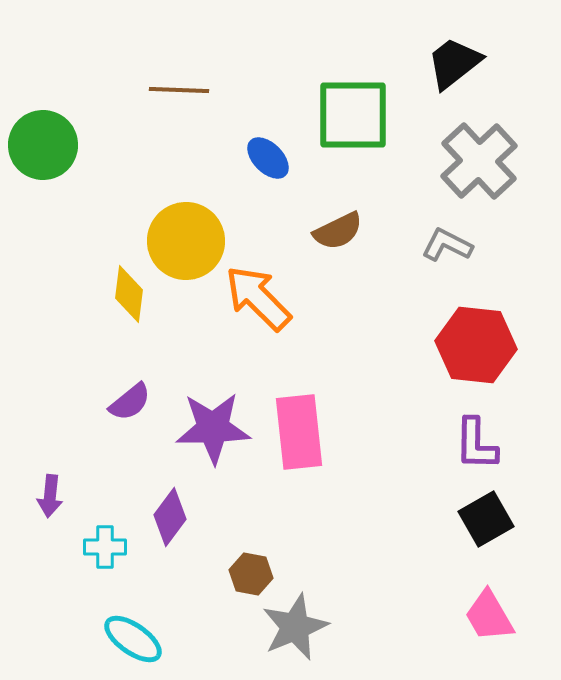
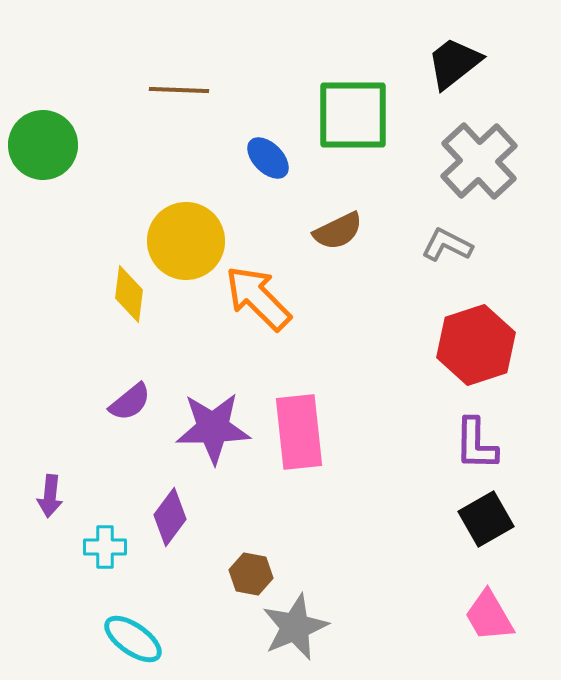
red hexagon: rotated 24 degrees counterclockwise
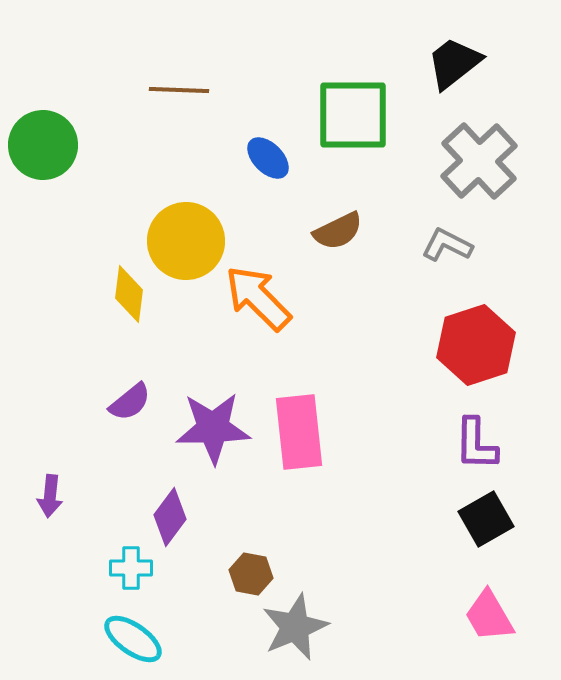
cyan cross: moved 26 px right, 21 px down
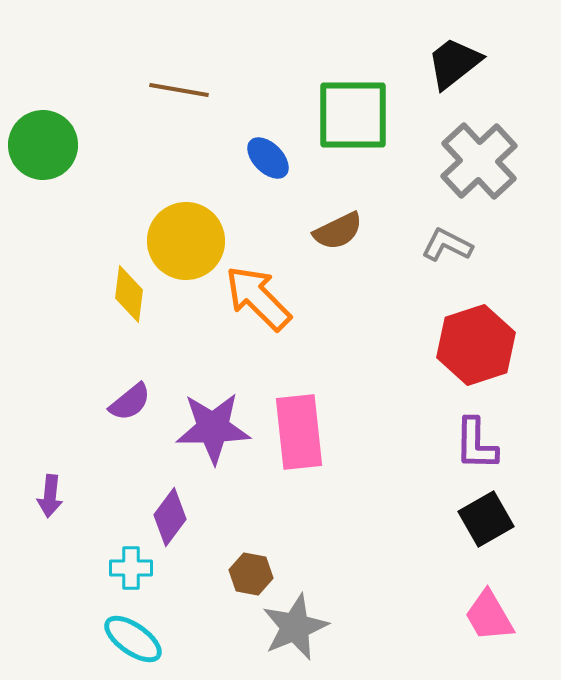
brown line: rotated 8 degrees clockwise
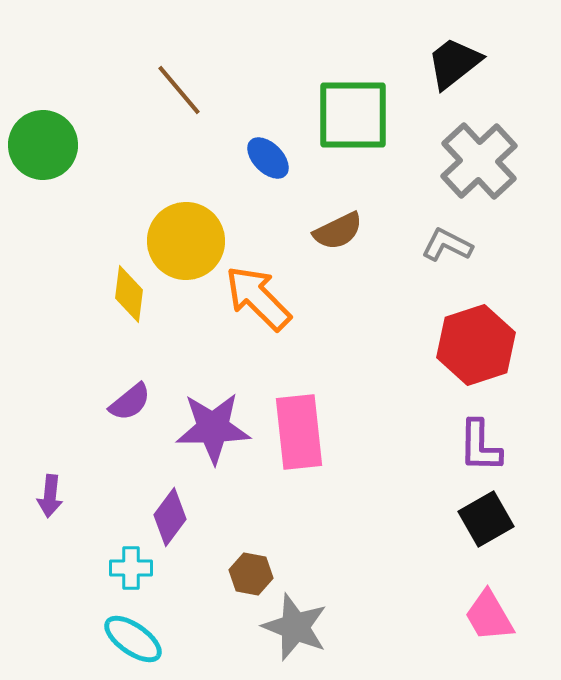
brown line: rotated 40 degrees clockwise
purple L-shape: moved 4 px right, 2 px down
gray star: rotated 28 degrees counterclockwise
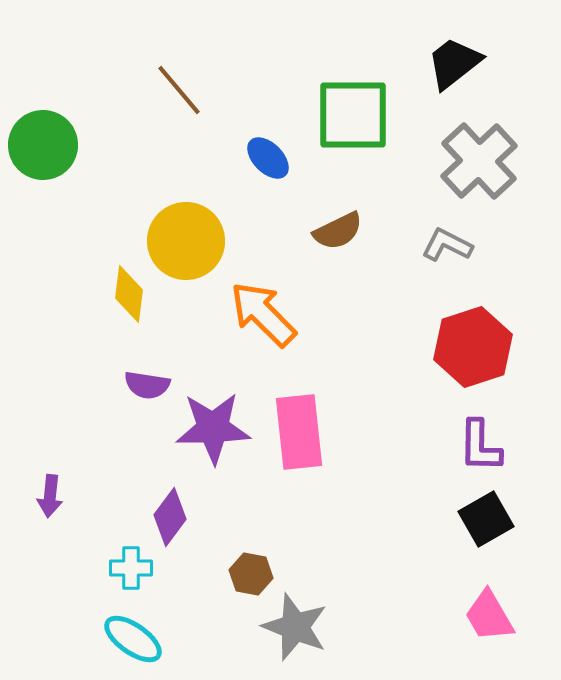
orange arrow: moved 5 px right, 16 px down
red hexagon: moved 3 px left, 2 px down
purple semicircle: moved 17 px right, 17 px up; rotated 48 degrees clockwise
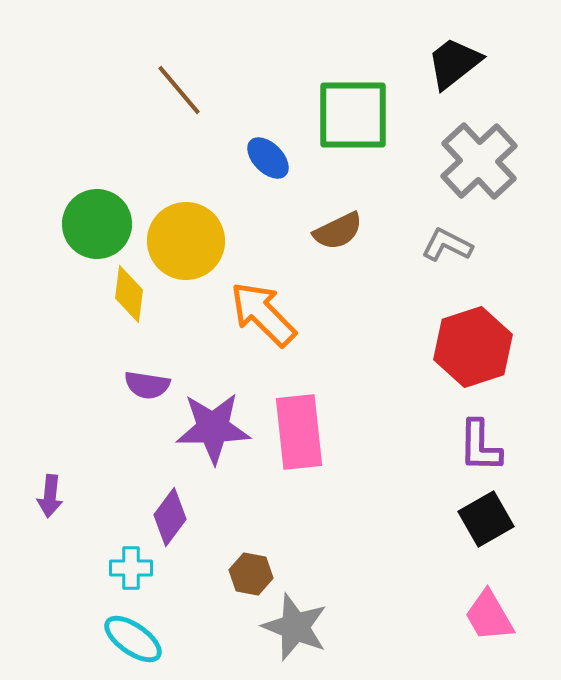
green circle: moved 54 px right, 79 px down
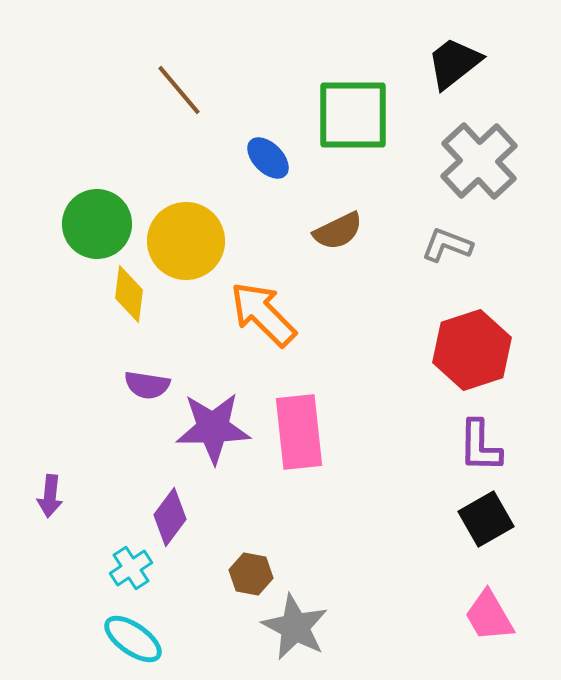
gray L-shape: rotated 6 degrees counterclockwise
red hexagon: moved 1 px left, 3 px down
cyan cross: rotated 33 degrees counterclockwise
gray star: rotated 6 degrees clockwise
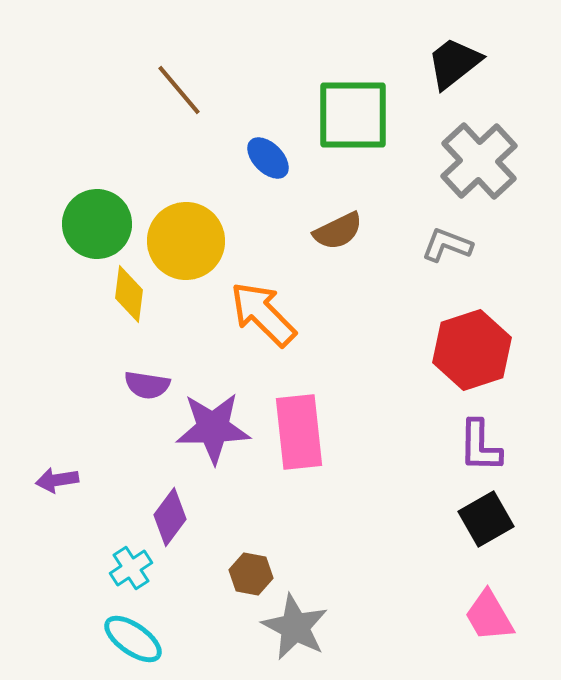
purple arrow: moved 7 px right, 16 px up; rotated 75 degrees clockwise
